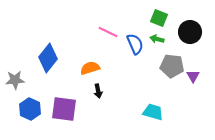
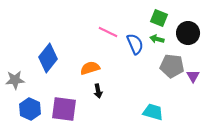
black circle: moved 2 px left, 1 px down
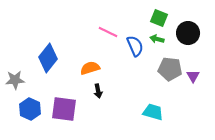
blue semicircle: moved 2 px down
gray pentagon: moved 2 px left, 3 px down
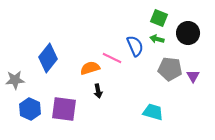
pink line: moved 4 px right, 26 px down
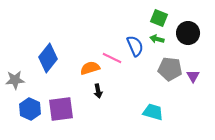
purple square: moved 3 px left; rotated 16 degrees counterclockwise
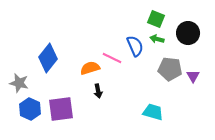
green square: moved 3 px left, 1 px down
gray star: moved 4 px right, 3 px down; rotated 18 degrees clockwise
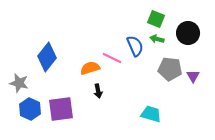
blue diamond: moved 1 px left, 1 px up
cyan trapezoid: moved 2 px left, 2 px down
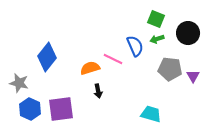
green arrow: rotated 32 degrees counterclockwise
pink line: moved 1 px right, 1 px down
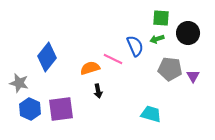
green square: moved 5 px right, 1 px up; rotated 18 degrees counterclockwise
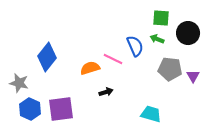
green arrow: rotated 40 degrees clockwise
black arrow: moved 8 px right, 1 px down; rotated 96 degrees counterclockwise
